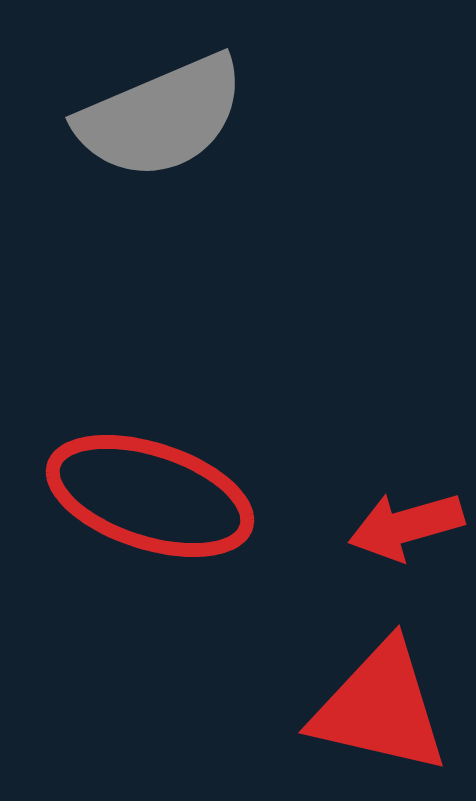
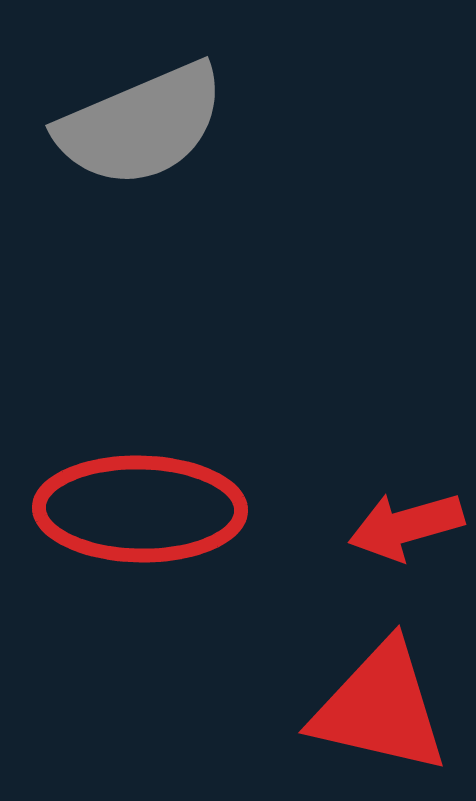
gray semicircle: moved 20 px left, 8 px down
red ellipse: moved 10 px left, 13 px down; rotated 17 degrees counterclockwise
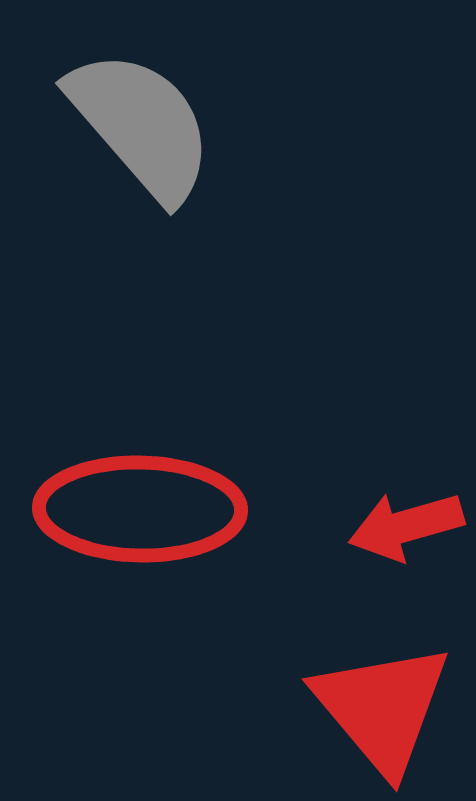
gray semicircle: rotated 108 degrees counterclockwise
red triangle: moved 2 px right; rotated 37 degrees clockwise
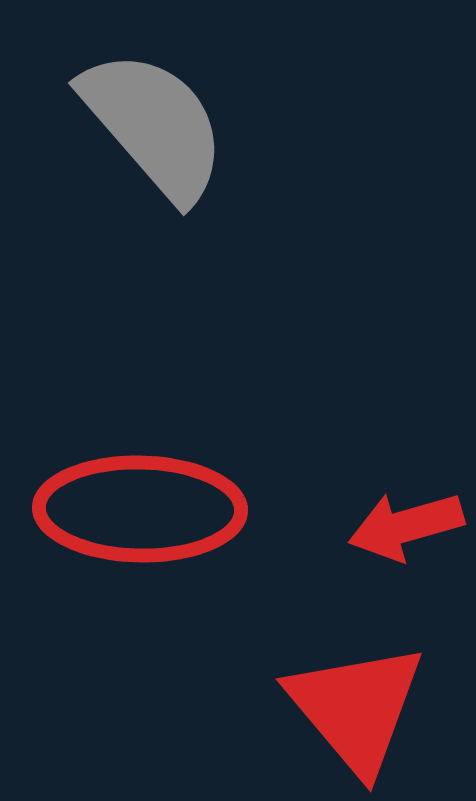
gray semicircle: moved 13 px right
red triangle: moved 26 px left
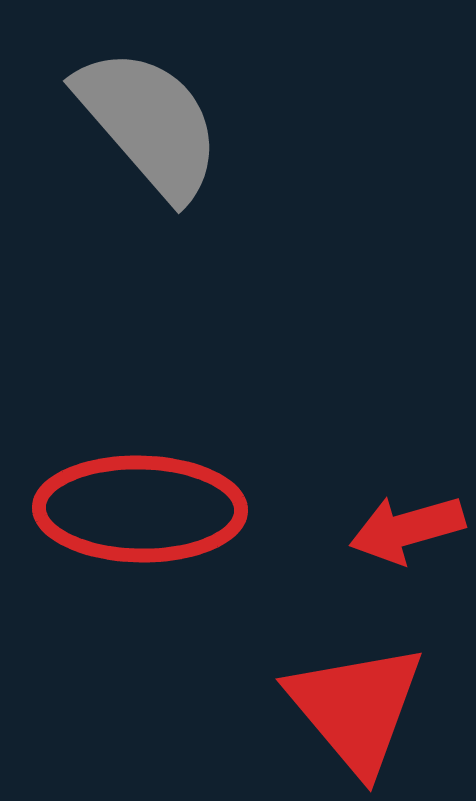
gray semicircle: moved 5 px left, 2 px up
red arrow: moved 1 px right, 3 px down
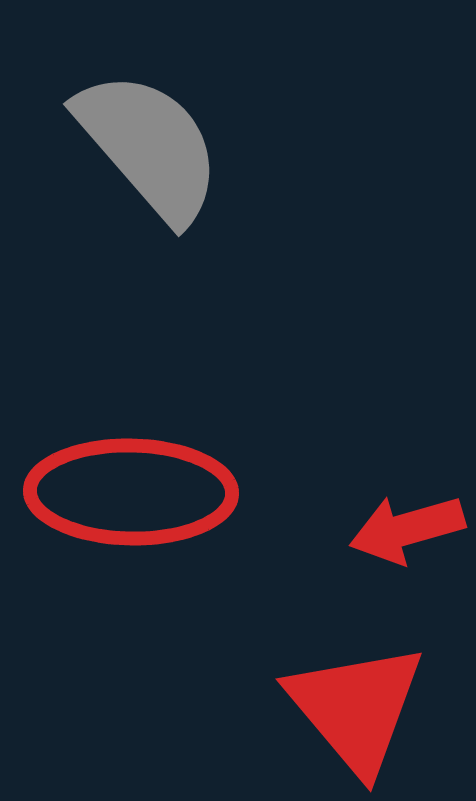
gray semicircle: moved 23 px down
red ellipse: moved 9 px left, 17 px up
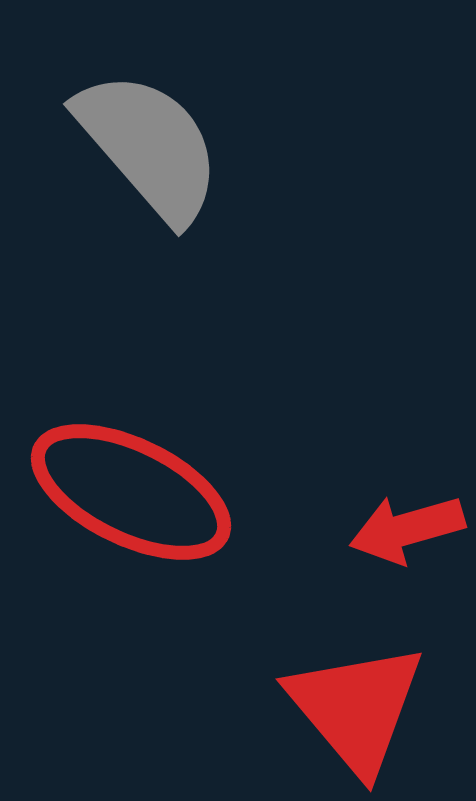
red ellipse: rotated 25 degrees clockwise
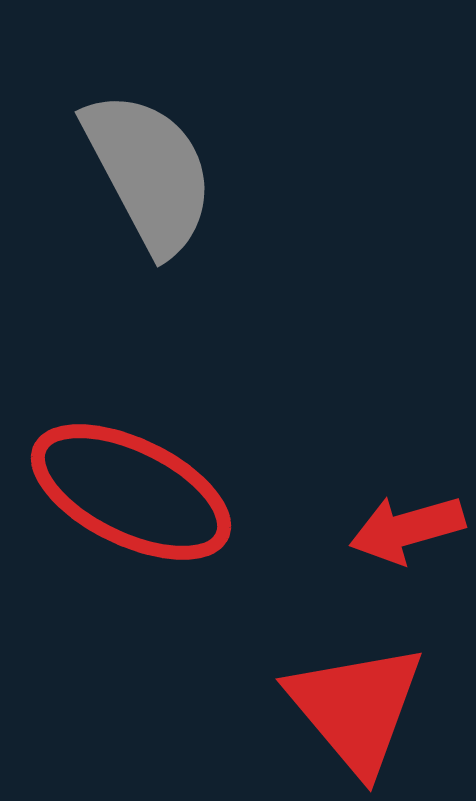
gray semicircle: moved 26 px down; rotated 13 degrees clockwise
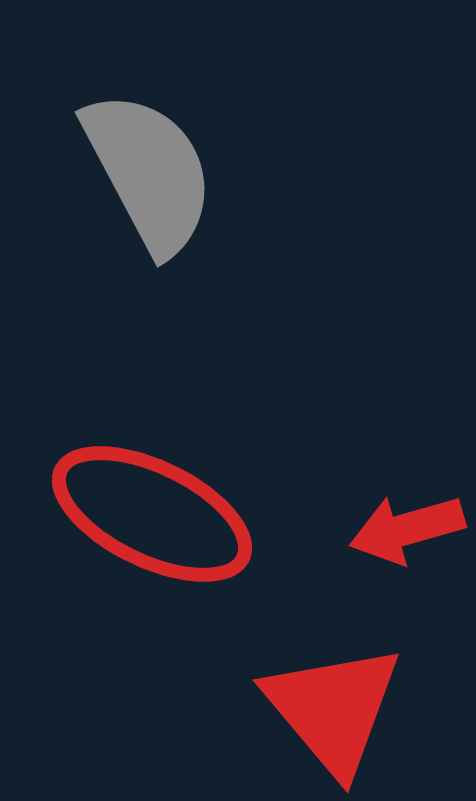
red ellipse: moved 21 px right, 22 px down
red triangle: moved 23 px left, 1 px down
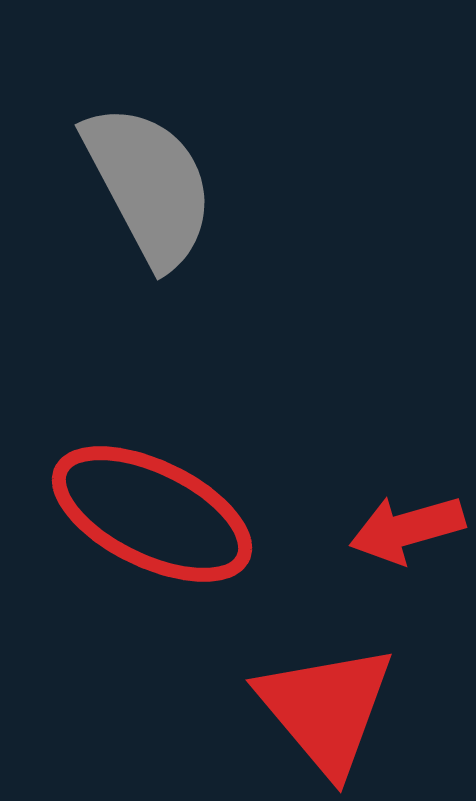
gray semicircle: moved 13 px down
red triangle: moved 7 px left
